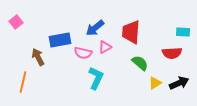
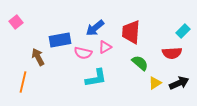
cyan rectangle: moved 1 px up; rotated 48 degrees counterclockwise
cyan L-shape: rotated 55 degrees clockwise
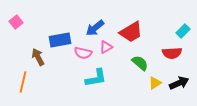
red trapezoid: rotated 125 degrees counterclockwise
pink triangle: moved 1 px right
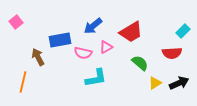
blue arrow: moved 2 px left, 2 px up
